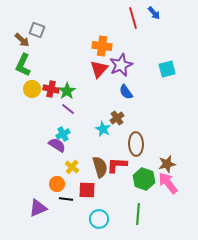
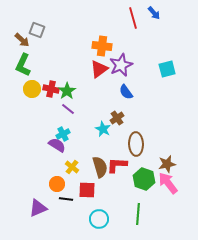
red triangle: rotated 12 degrees clockwise
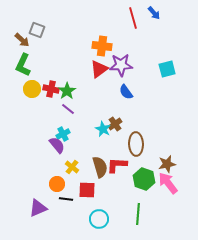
purple star: rotated 20 degrees clockwise
brown cross: moved 2 px left, 6 px down
purple semicircle: rotated 18 degrees clockwise
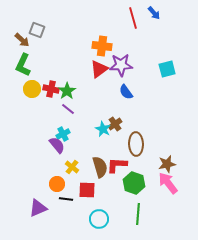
green hexagon: moved 10 px left, 4 px down
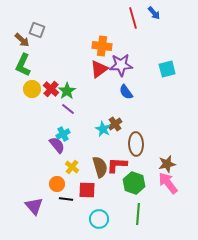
red cross: rotated 28 degrees clockwise
purple triangle: moved 4 px left, 2 px up; rotated 48 degrees counterclockwise
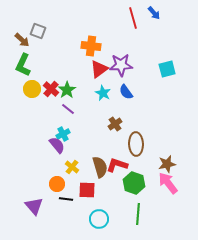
gray square: moved 1 px right, 1 px down
orange cross: moved 11 px left
green star: moved 1 px up
cyan star: moved 36 px up
red L-shape: rotated 15 degrees clockwise
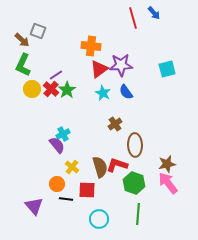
purple line: moved 12 px left, 34 px up; rotated 72 degrees counterclockwise
brown ellipse: moved 1 px left, 1 px down
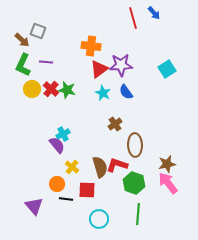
cyan square: rotated 18 degrees counterclockwise
purple line: moved 10 px left, 13 px up; rotated 40 degrees clockwise
green star: rotated 24 degrees counterclockwise
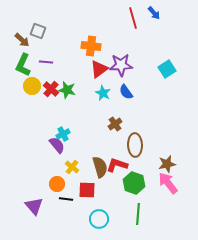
yellow circle: moved 3 px up
